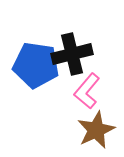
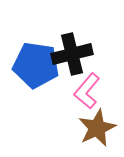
brown star: moved 1 px right, 2 px up
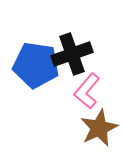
black cross: rotated 6 degrees counterclockwise
brown star: moved 2 px right
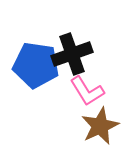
pink L-shape: rotated 72 degrees counterclockwise
brown star: moved 1 px right, 2 px up
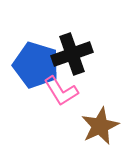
blue pentagon: rotated 9 degrees clockwise
pink L-shape: moved 26 px left
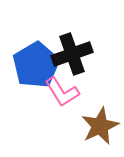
blue pentagon: rotated 24 degrees clockwise
pink L-shape: moved 1 px right, 1 px down
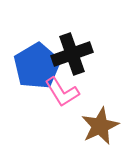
blue pentagon: moved 1 px right, 1 px down
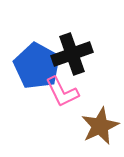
blue pentagon: rotated 12 degrees counterclockwise
pink L-shape: rotated 6 degrees clockwise
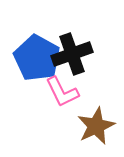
blue pentagon: moved 8 px up
brown star: moved 4 px left
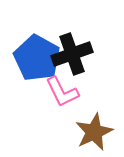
brown star: moved 2 px left, 6 px down
